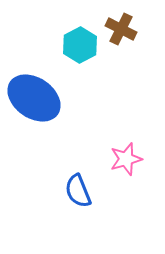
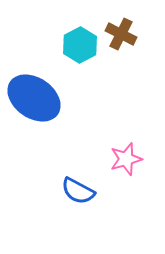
brown cross: moved 5 px down
blue semicircle: rotated 40 degrees counterclockwise
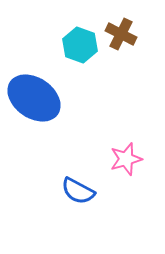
cyan hexagon: rotated 12 degrees counterclockwise
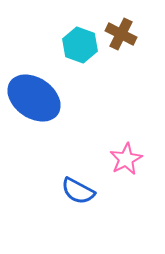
pink star: rotated 12 degrees counterclockwise
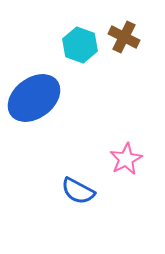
brown cross: moved 3 px right, 3 px down
blue ellipse: rotated 72 degrees counterclockwise
